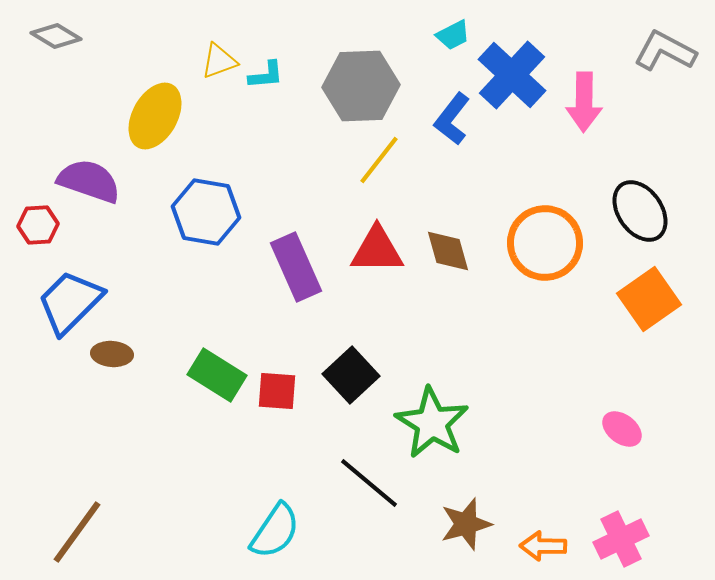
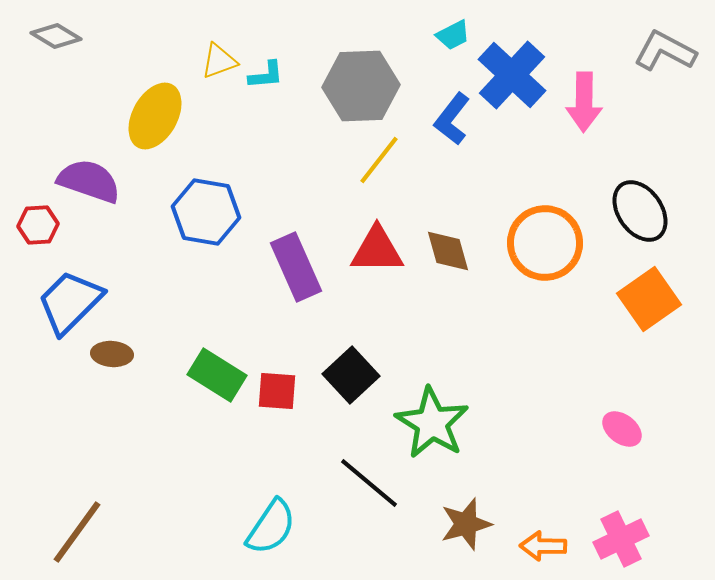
cyan semicircle: moved 4 px left, 4 px up
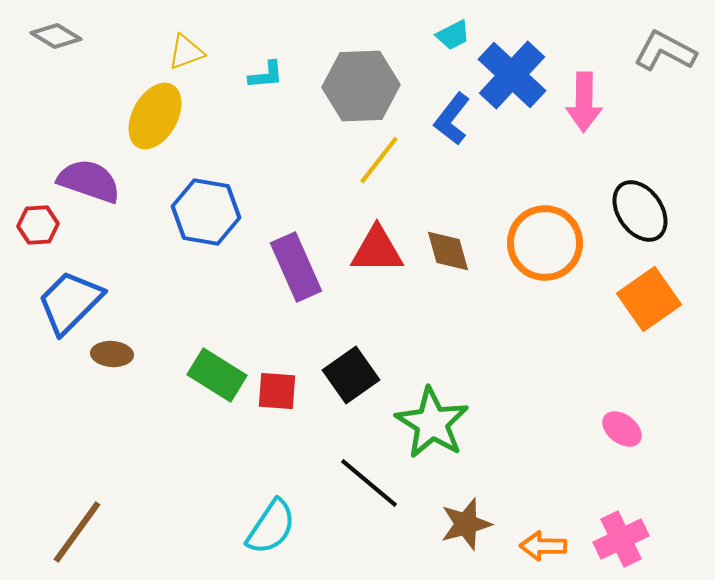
yellow triangle: moved 33 px left, 9 px up
black square: rotated 8 degrees clockwise
